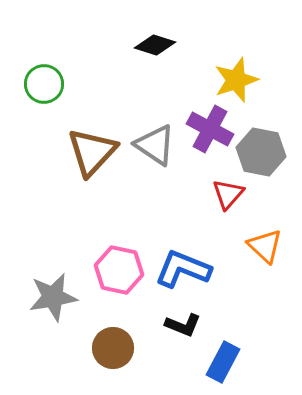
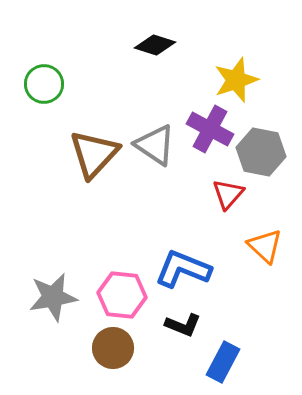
brown triangle: moved 2 px right, 2 px down
pink hexagon: moved 3 px right, 25 px down; rotated 6 degrees counterclockwise
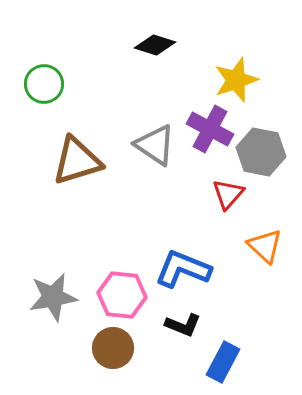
brown triangle: moved 17 px left, 7 px down; rotated 30 degrees clockwise
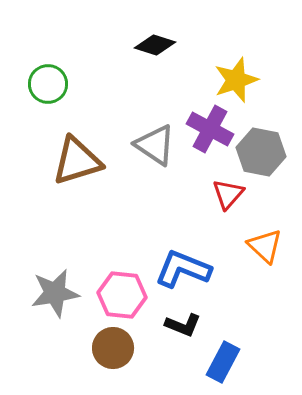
green circle: moved 4 px right
gray star: moved 2 px right, 4 px up
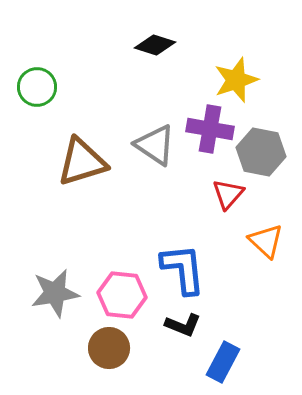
green circle: moved 11 px left, 3 px down
purple cross: rotated 18 degrees counterclockwise
brown triangle: moved 5 px right, 1 px down
orange triangle: moved 1 px right, 5 px up
blue L-shape: rotated 62 degrees clockwise
brown circle: moved 4 px left
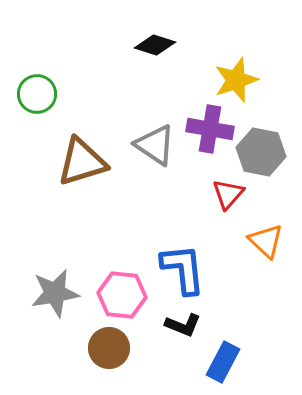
green circle: moved 7 px down
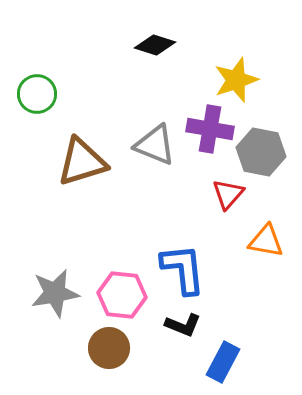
gray triangle: rotated 12 degrees counterclockwise
orange triangle: rotated 33 degrees counterclockwise
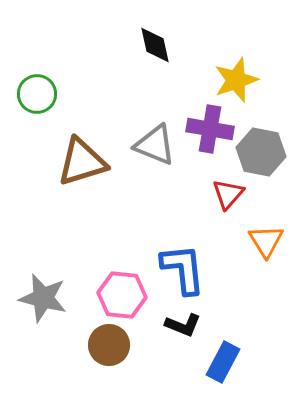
black diamond: rotated 60 degrees clockwise
orange triangle: rotated 48 degrees clockwise
gray star: moved 12 px left, 5 px down; rotated 24 degrees clockwise
brown circle: moved 3 px up
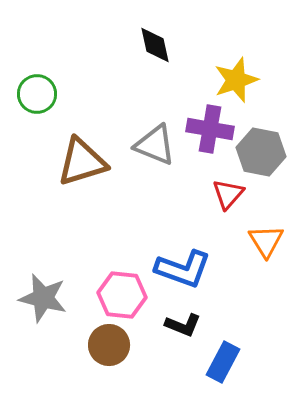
blue L-shape: rotated 116 degrees clockwise
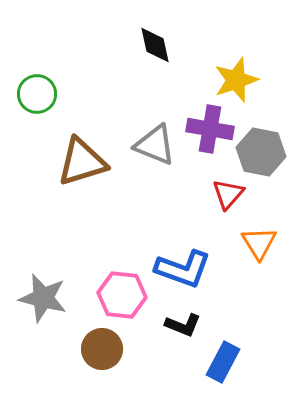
orange triangle: moved 7 px left, 2 px down
brown circle: moved 7 px left, 4 px down
